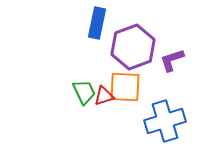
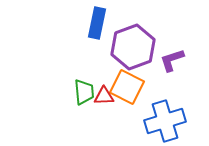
orange square: moved 2 px right; rotated 24 degrees clockwise
green trapezoid: rotated 20 degrees clockwise
red triangle: rotated 15 degrees clockwise
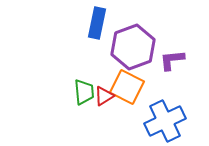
purple L-shape: rotated 12 degrees clockwise
red triangle: rotated 30 degrees counterclockwise
blue cross: rotated 9 degrees counterclockwise
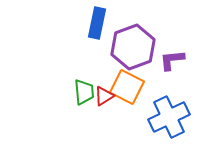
blue cross: moved 4 px right, 4 px up
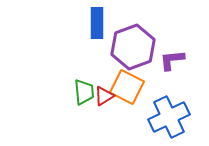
blue rectangle: rotated 12 degrees counterclockwise
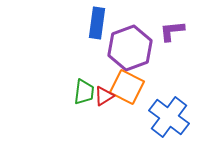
blue rectangle: rotated 8 degrees clockwise
purple hexagon: moved 3 px left, 1 px down
purple L-shape: moved 29 px up
green trapezoid: rotated 12 degrees clockwise
blue cross: rotated 27 degrees counterclockwise
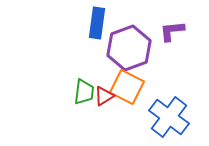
purple hexagon: moved 1 px left
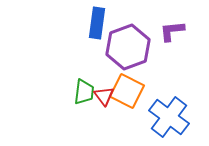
purple hexagon: moved 1 px left, 1 px up
orange square: moved 4 px down
red triangle: rotated 35 degrees counterclockwise
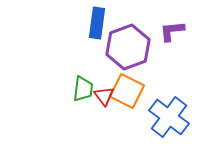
green trapezoid: moved 1 px left, 3 px up
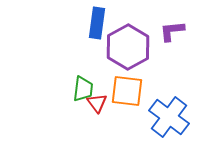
purple hexagon: rotated 9 degrees counterclockwise
orange square: rotated 20 degrees counterclockwise
red triangle: moved 7 px left, 7 px down
